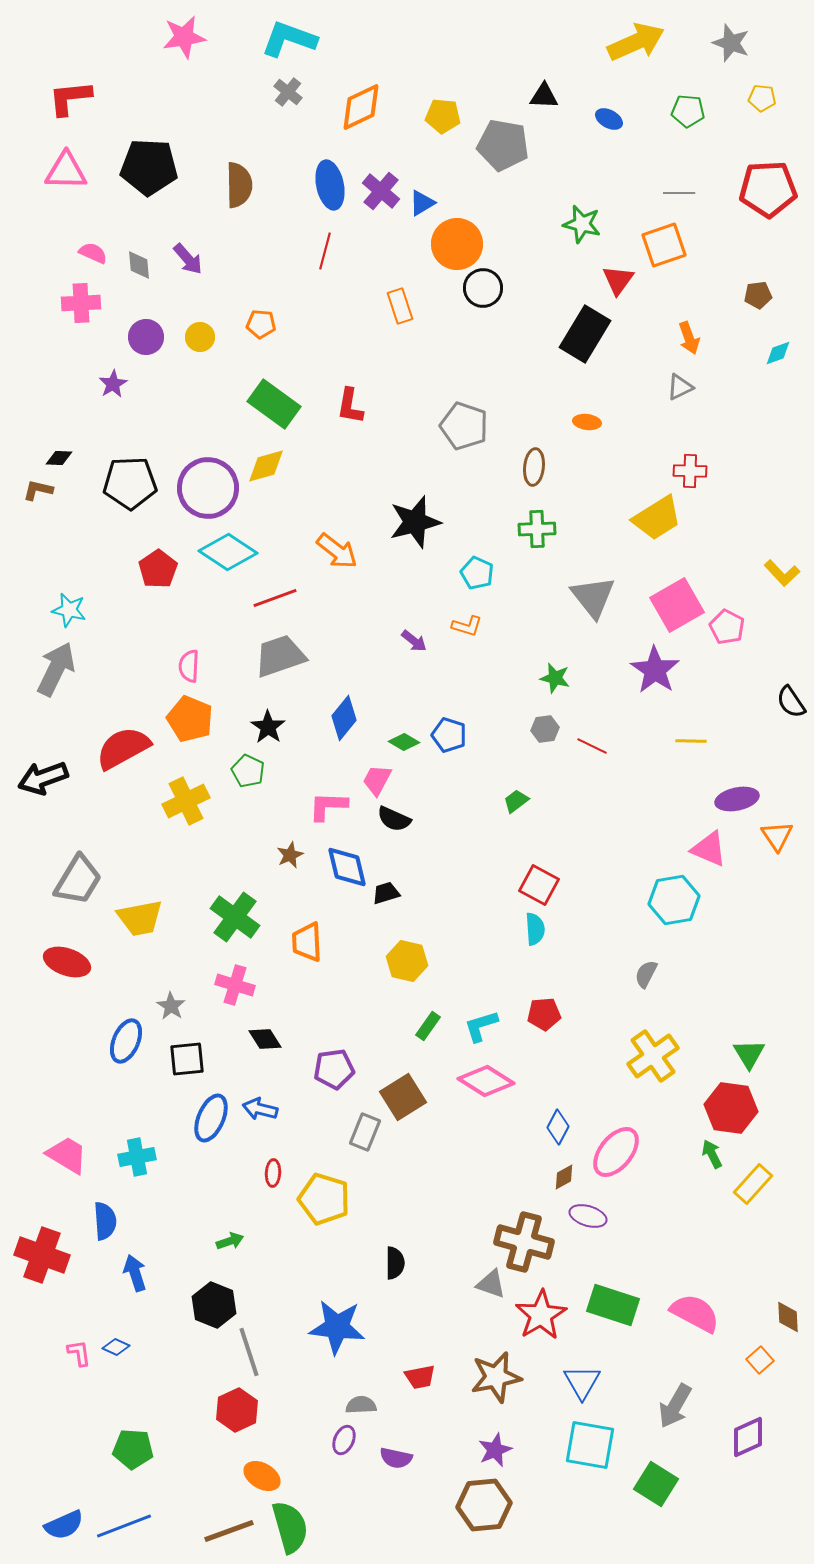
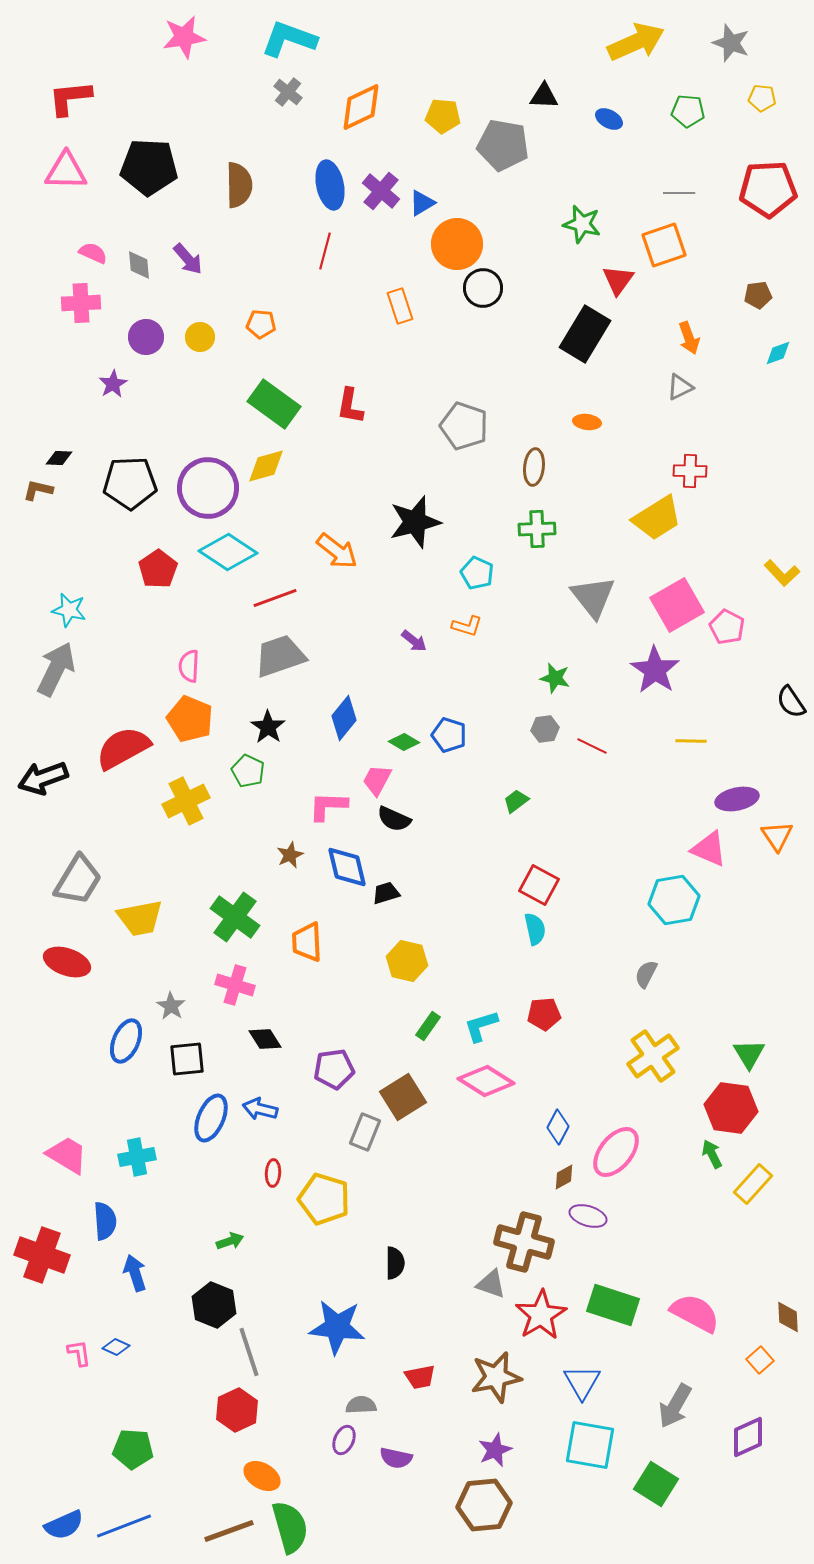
cyan semicircle at (535, 929): rotated 8 degrees counterclockwise
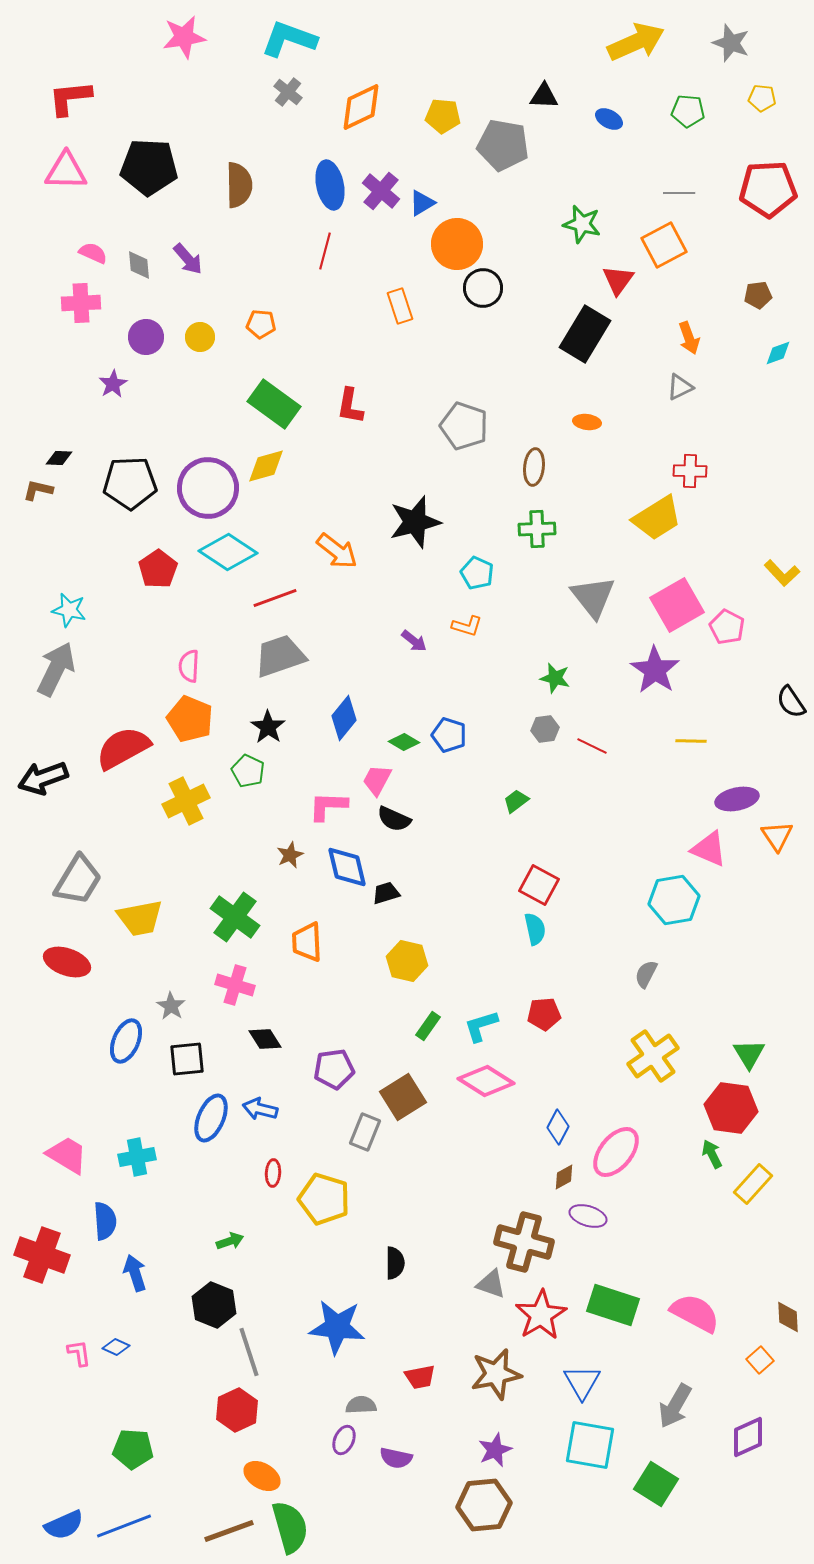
orange square at (664, 245): rotated 9 degrees counterclockwise
brown star at (496, 1377): moved 3 px up
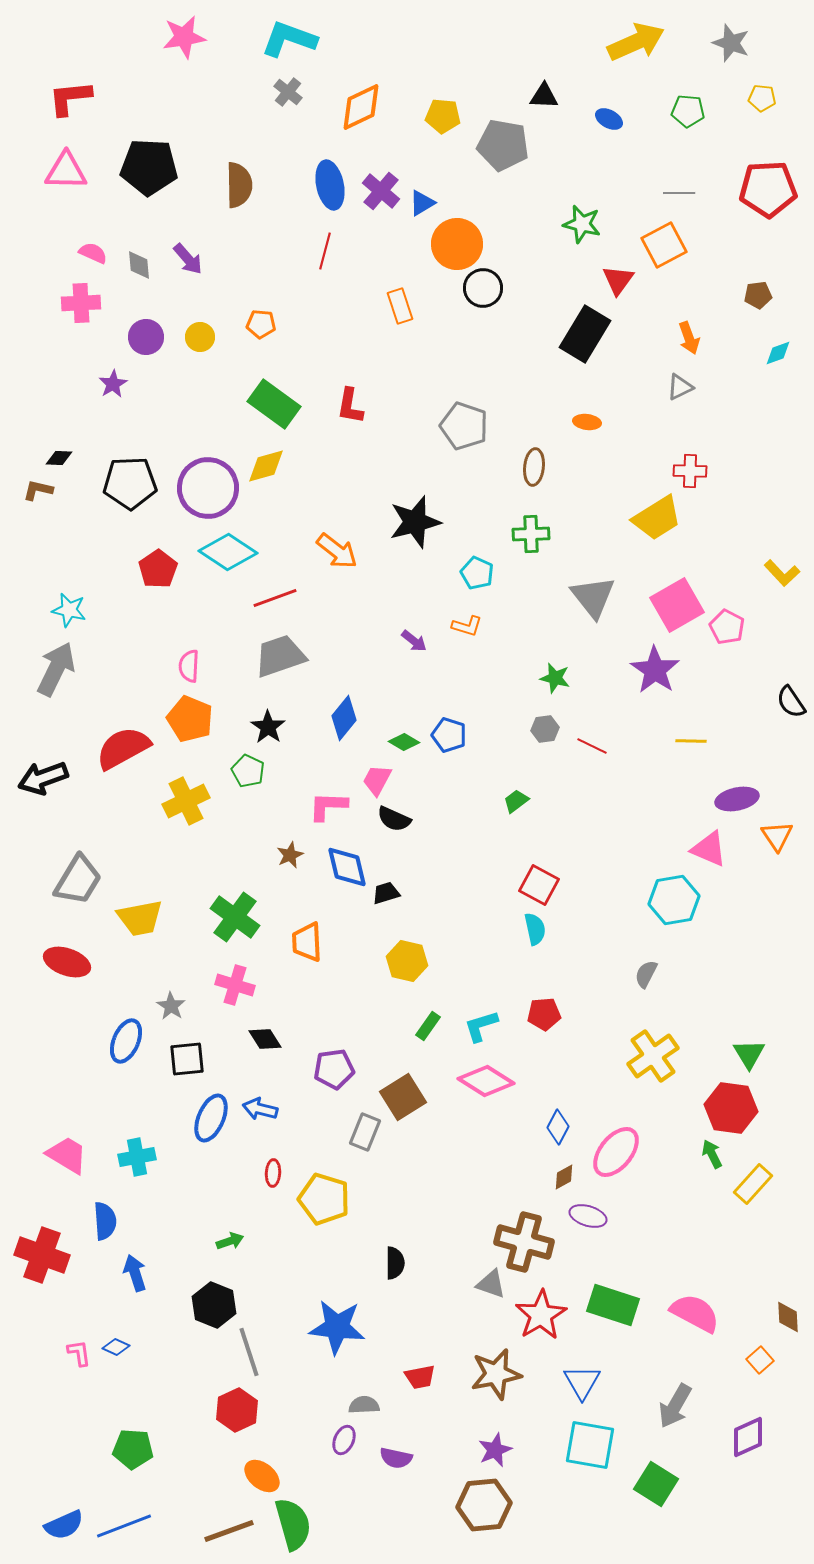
green cross at (537, 529): moved 6 px left, 5 px down
gray semicircle at (361, 1405): moved 3 px right
orange ellipse at (262, 1476): rotated 9 degrees clockwise
green semicircle at (290, 1527): moved 3 px right, 3 px up
